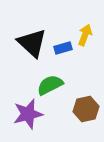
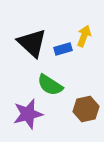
yellow arrow: moved 1 px left, 1 px down
blue rectangle: moved 1 px down
green semicircle: rotated 120 degrees counterclockwise
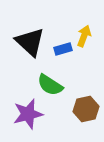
black triangle: moved 2 px left, 1 px up
